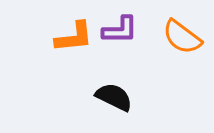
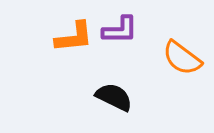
orange semicircle: moved 21 px down
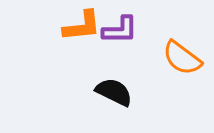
orange L-shape: moved 8 px right, 11 px up
black semicircle: moved 5 px up
